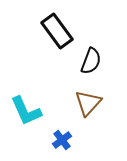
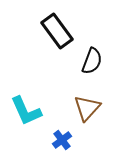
black semicircle: moved 1 px right
brown triangle: moved 1 px left, 5 px down
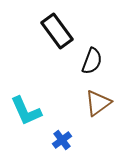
brown triangle: moved 11 px right, 5 px up; rotated 12 degrees clockwise
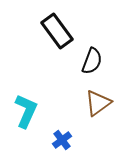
cyan L-shape: rotated 132 degrees counterclockwise
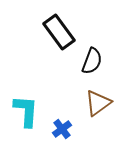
black rectangle: moved 2 px right, 1 px down
cyan L-shape: rotated 20 degrees counterclockwise
blue cross: moved 11 px up
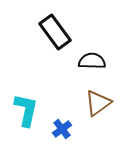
black rectangle: moved 4 px left
black semicircle: rotated 108 degrees counterclockwise
cyan L-shape: moved 1 px up; rotated 8 degrees clockwise
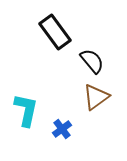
black semicircle: rotated 48 degrees clockwise
brown triangle: moved 2 px left, 6 px up
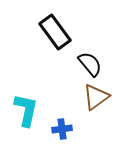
black semicircle: moved 2 px left, 3 px down
blue cross: rotated 30 degrees clockwise
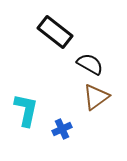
black rectangle: rotated 16 degrees counterclockwise
black semicircle: rotated 20 degrees counterclockwise
blue cross: rotated 18 degrees counterclockwise
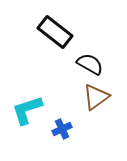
cyan L-shape: moved 1 px right; rotated 120 degrees counterclockwise
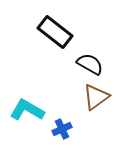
cyan L-shape: rotated 48 degrees clockwise
